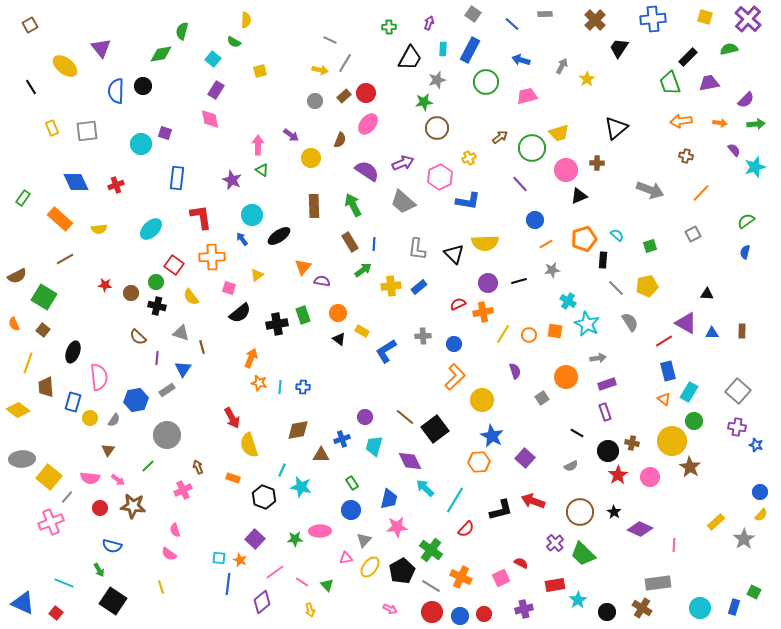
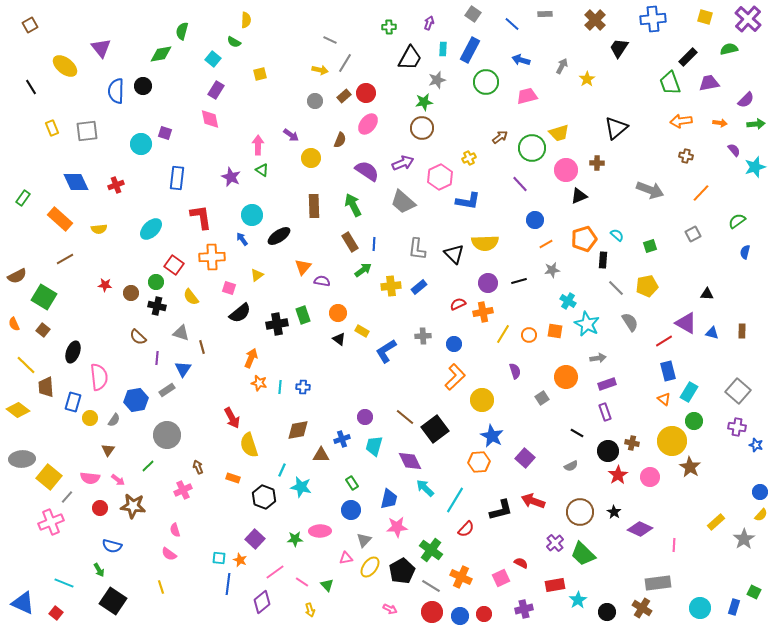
yellow square at (260, 71): moved 3 px down
brown circle at (437, 128): moved 15 px left
purple star at (232, 180): moved 1 px left, 3 px up
green semicircle at (746, 221): moved 9 px left
blue triangle at (712, 333): rotated 16 degrees clockwise
yellow line at (28, 363): moved 2 px left, 2 px down; rotated 65 degrees counterclockwise
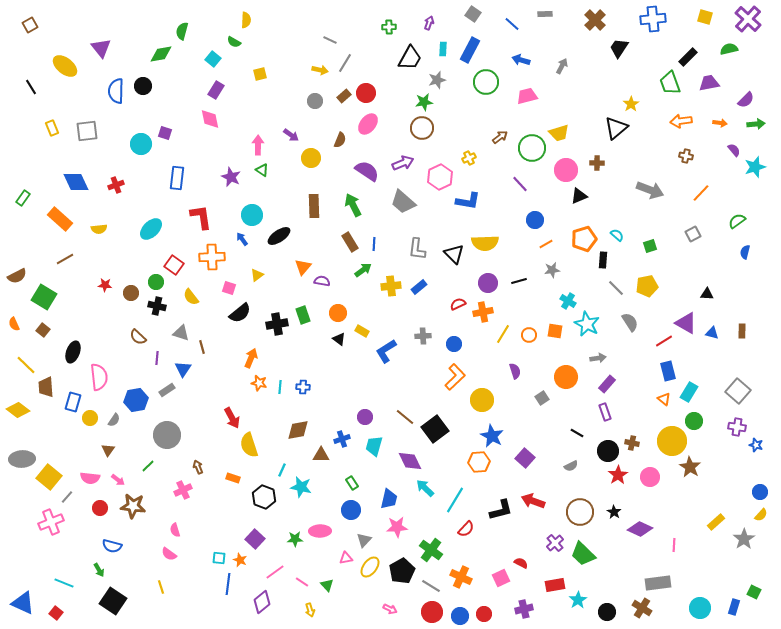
yellow star at (587, 79): moved 44 px right, 25 px down
purple rectangle at (607, 384): rotated 30 degrees counterclockwise
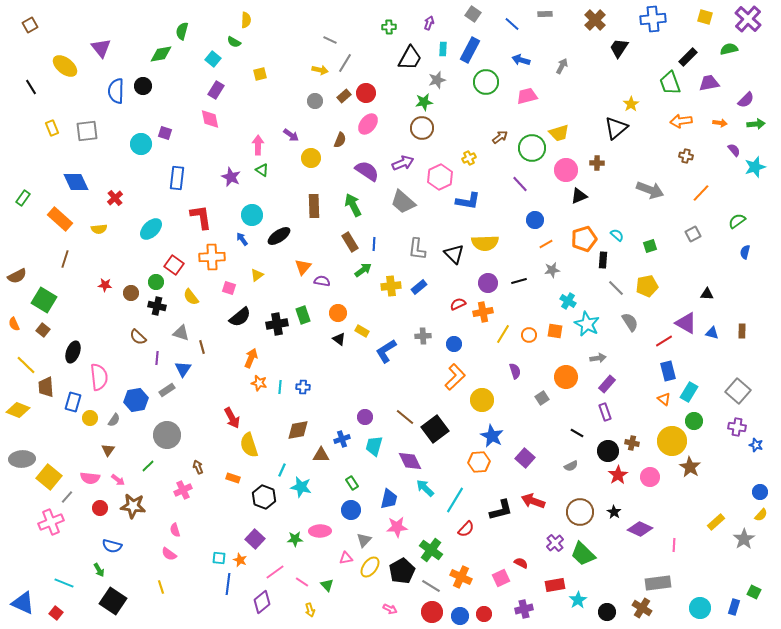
red cross at (116, 185): moved 1 px left, 13 px down; rotated 21 degrees counterclockwise
brown line at (65, 259): rotated 42 degrees counterclockwise
green square at (44, 297): moved 3 px down
black semicircle at (240, 313): moved 4 px down
yellow diamond at (18, 410): rotated 15 degrees counterclockwise
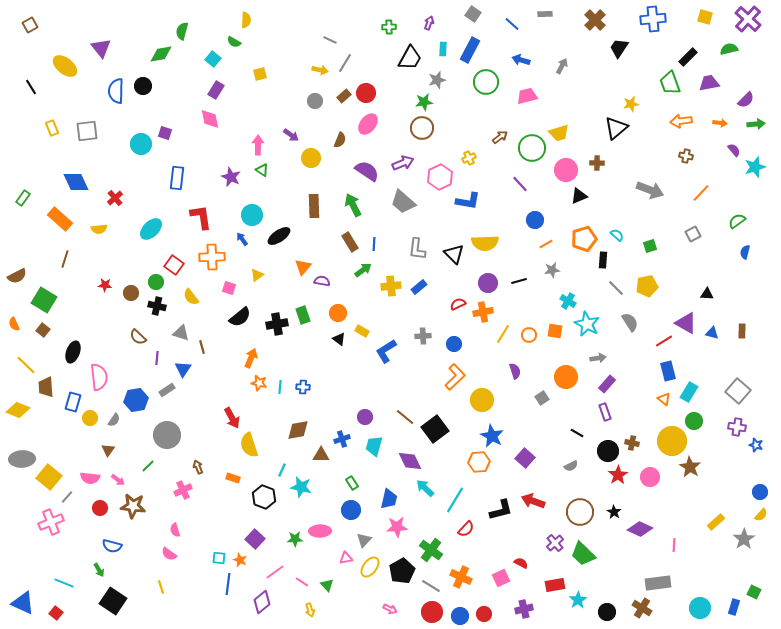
yellow star at (631, 104): rotated 21 degrees clockwise
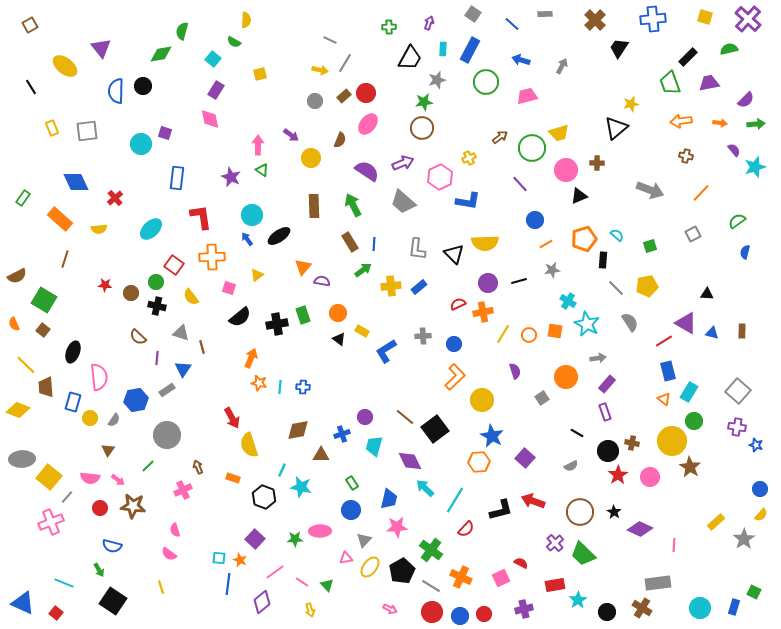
blue arrow at (242, 239): moved 5 px right
blue cross at (342, 439): moved 5 px up
blue circle at (760, 492): moved 3 px up
